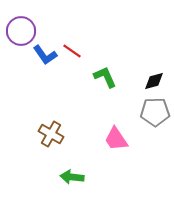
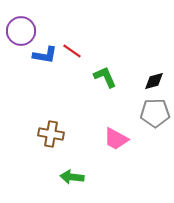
blue L-shape: rotated 45 degrees counterclockwise
gray pentagon: moved 1 px down
brown cross: rotated 20 degrees counterclockwise
pink trapezoid: rotated 28 degrees counterclockwise
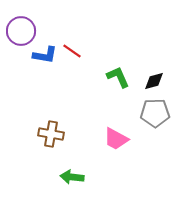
green L-shape: moved 13 px right
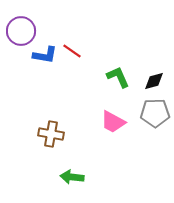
pink trapezoid: moved 3 px left, 17 px up
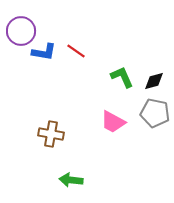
red line: moved 4 px right
blue L-shape: moved 1 px left, 3 px up
green L-shape: moved 4 px right
gray pentagon: rotated 12 degrees clockwise
green arrow: moved 1 px left, 3 px down
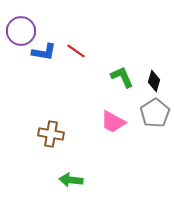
black diamond: rotated 60 degrees counterclockwise
gray pentagon: rotated 28 degrees clockwise
